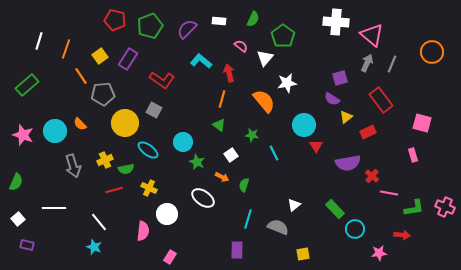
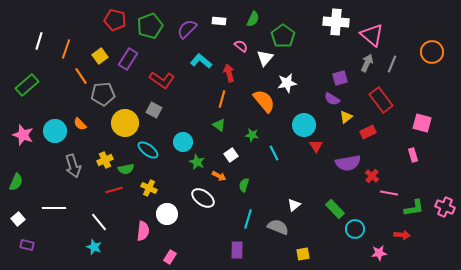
orange arrow at (222, 177): moved 3 px left, 1 px up
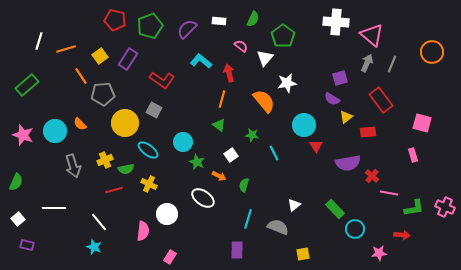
orange line at (66, 49): rotated 54 degrees clockwise
red rectangle at (368, 132): rotated 21 degrees clockwise
yellow cross at (149, 188): moved 4 px up
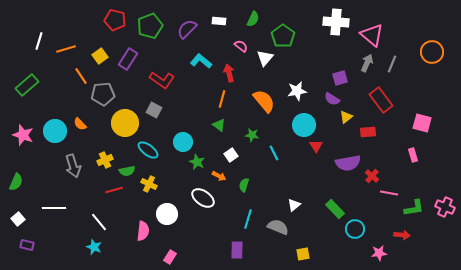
white star at (287, 83): moved 10 px right, 8 px down
green semicircle at (126, 169): moved 1 px right, 2 px down
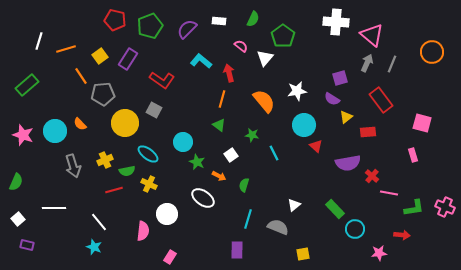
red triangle at (316, 146): rotated 16 degrees counterclockwise
cyan ellipse at (148, 150): moved 4 px down
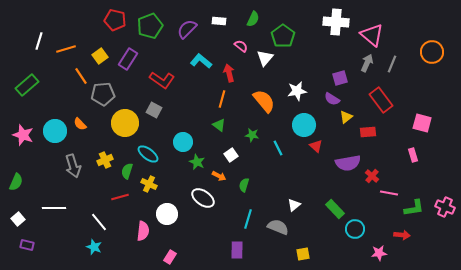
cyan line at (274, 153): moved 4 px right, 5 px up
green semicircle at (127, 171): rotated 119 degrees clockwise
red line at (114, 190): moved 6 px right, 7 px down
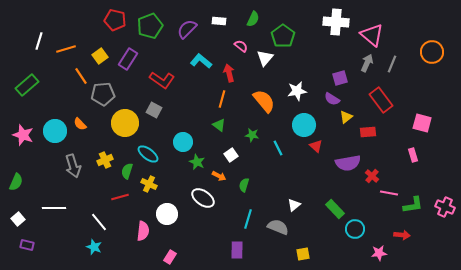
green L-shape at (414, 208): moved 1 px left, 3 px up
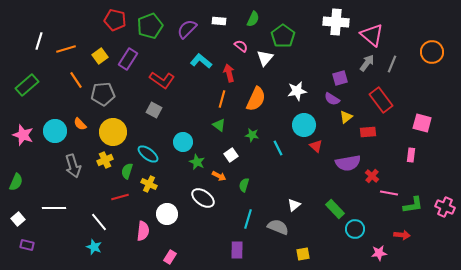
gray arrow at (367, 63): rotated 12 degrees clockwise
orange line at (81, 76): moved 5 px left, 4 px down
orange semicircle at (264, 101): moved 8 px left, 2 px up; rotated 65 degrees clockwise
yellow circle at (125, 123): moved 12 px left, 9 px down
pink rectangle at (413, 155): moved 2 px left; rotated 24 degrees clockwise
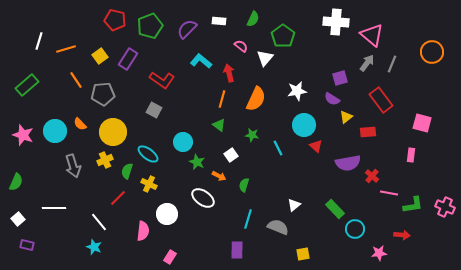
red line at (120, 197): moved 2 px left, 1 px down; rotated 30 degrees counterclockwise
